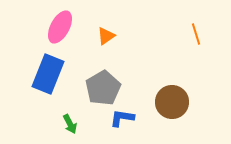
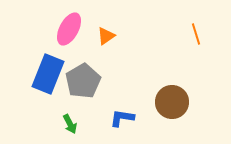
pink ellipse: moved 9 px right, 2 px down
gray pentagon: moved 20 px left, 7 px up
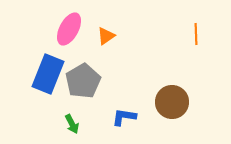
orange line: rotated 15 degrees clockwise
blue L-shape: moved 2 px right, 1 px up
green arrow: moved 2 px right
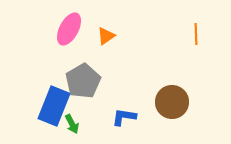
blue rectangle: moved 6 px right, 32 px down
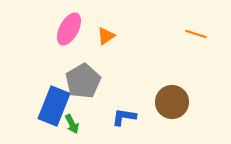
orange line: rotated 70 degrees counterclockwise
